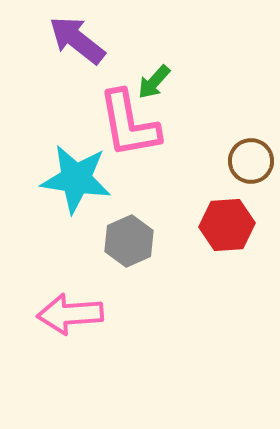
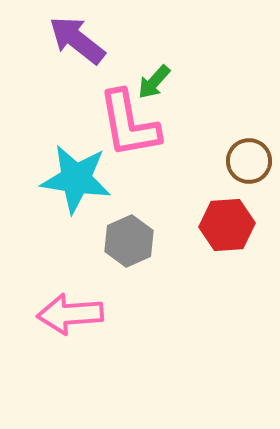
brown circle: moved 2 px left
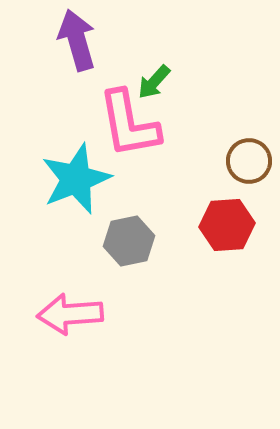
purple arrow: rotated 36 degrees clockwise
cyan star: rotated 30 degrees counterclockwise
gray hexagon: rotated 12 degrees clockwise
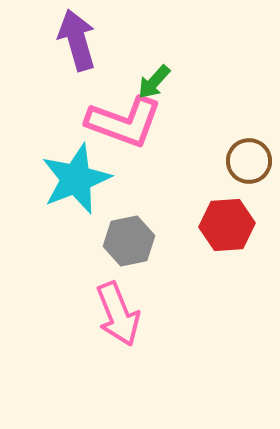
pink L-shape: moved 5 px left, 2 px up; rotated 60 degrees counterclockwise
pink arrow: moved 48 px right; rotated 108 degrees counterclockwise
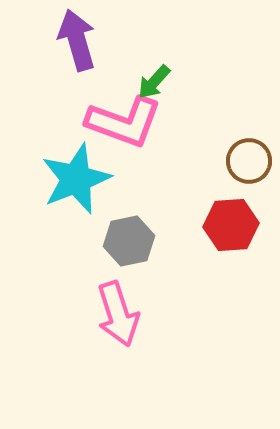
red hexagon: moved 4 px right
pink arrow: rotated 4 degrees clockwise
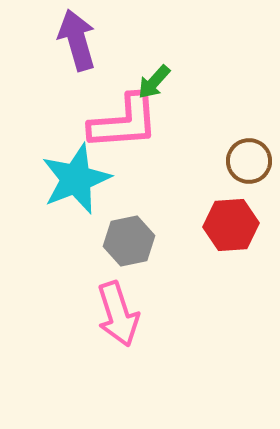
pink L-shape: rotated 24 degrees counterclockwise
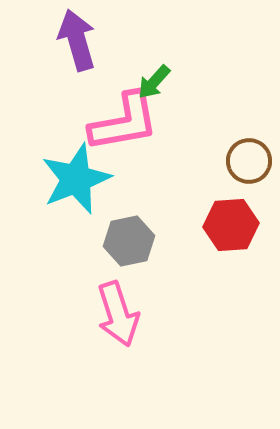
pink L-shape: rotated 6 degrees counterclockwise
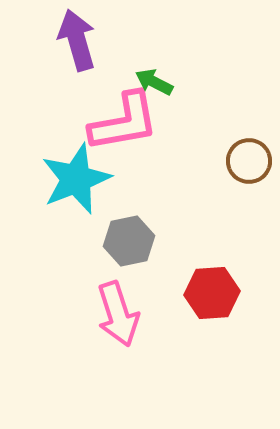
green arrow: rotated 75 degrees clockwise
red hexagon: moved 19 px left, 68 px down
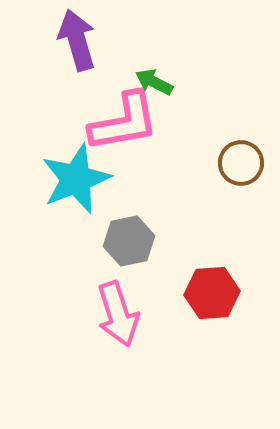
brown circle: moved 8 px left, 2 px down
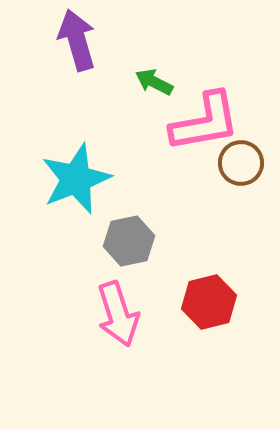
pink L-shape: moved 81 px right
red hexagon: moved 3 px left, 9 px down; rotated 10 degrees counterclockwise
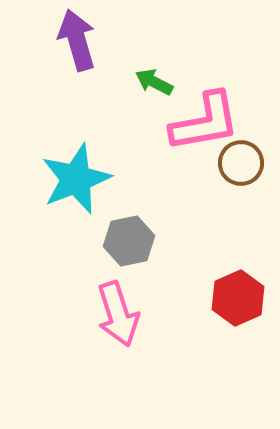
red hexagon: moved 29 px right, 4 px up; rotated 10 degrees counterclockwise
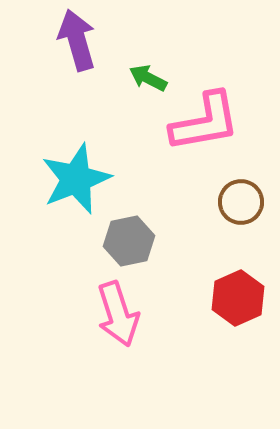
green arrow: moved 6 px left, 4 px up
brown circle: moved 39 px down
